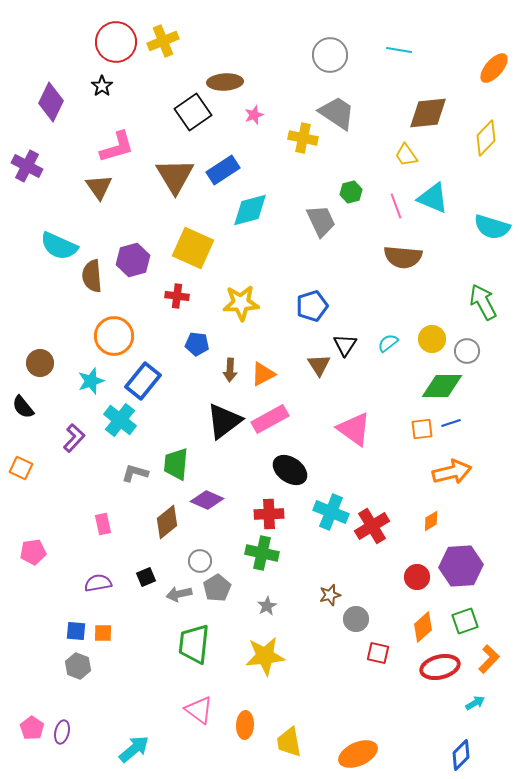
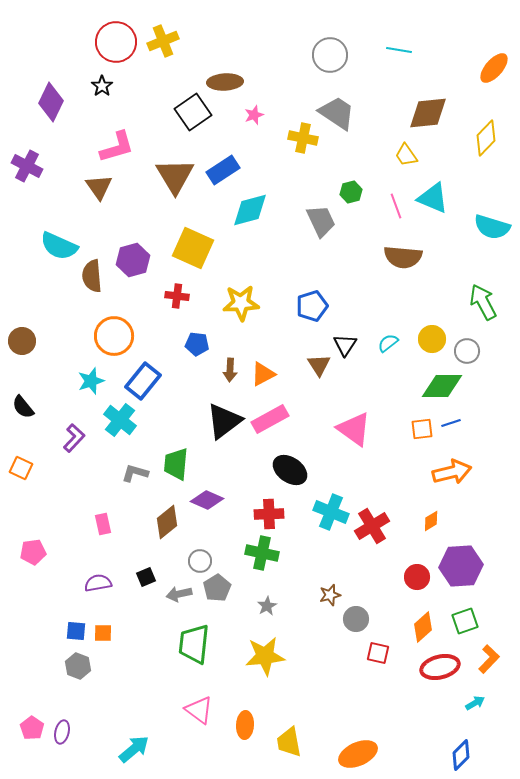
brown circle at (40, 363): moved 18 px left, 22 px up
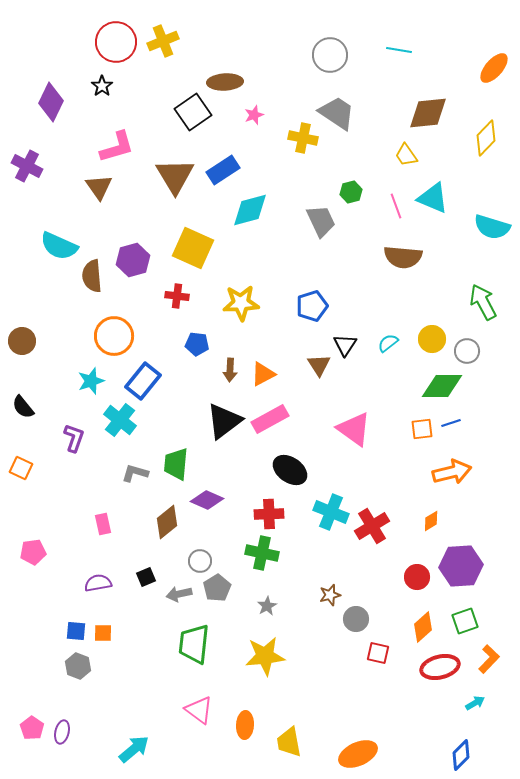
purple L-shape at (74, 438): rotated 24 degrees counterclockwise
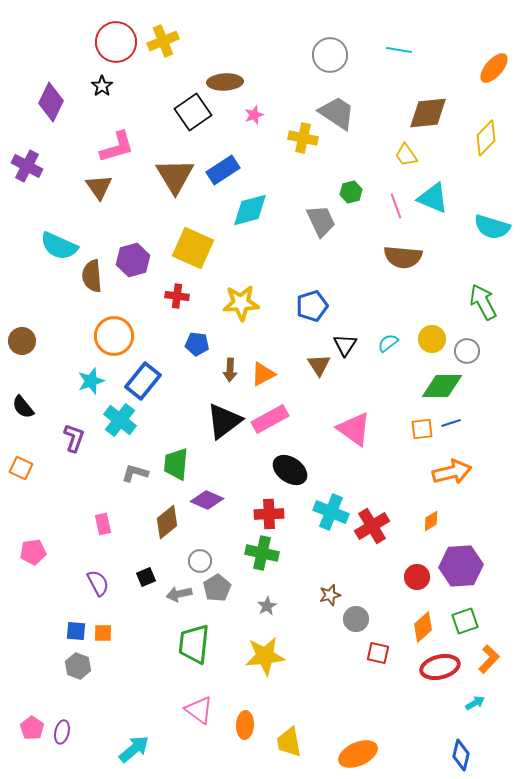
purple semicircle at (98, 583): rotated 72 degrees clockwise
blue diamond at (461, 755): rotated 32 degrees counterclockwise
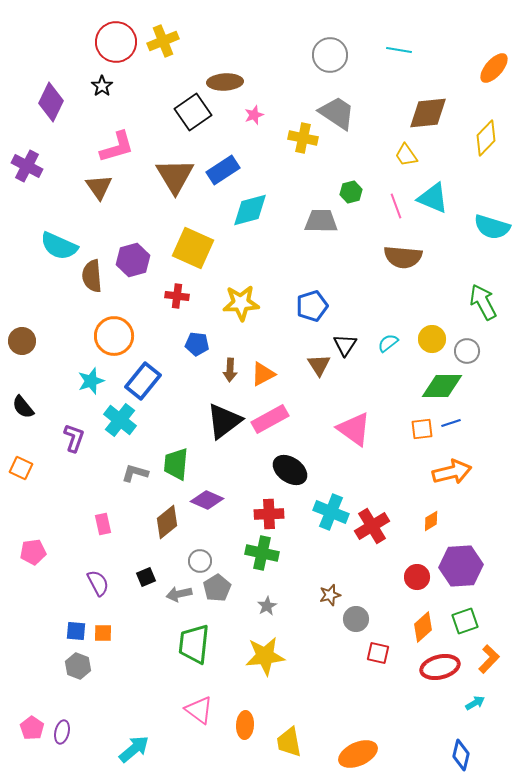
gray trapezoid at (321, 221): rotated 64 degrees counterclockwise
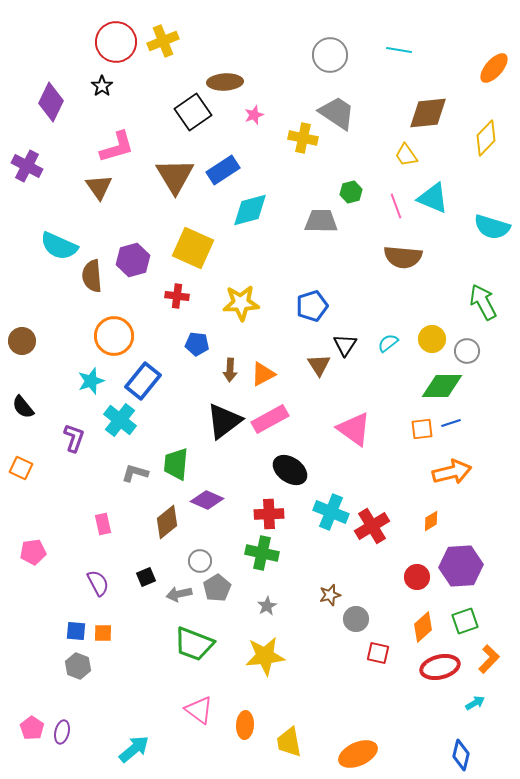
green trapezoid at (194, 644): rotated 75 degrees counterclockwise
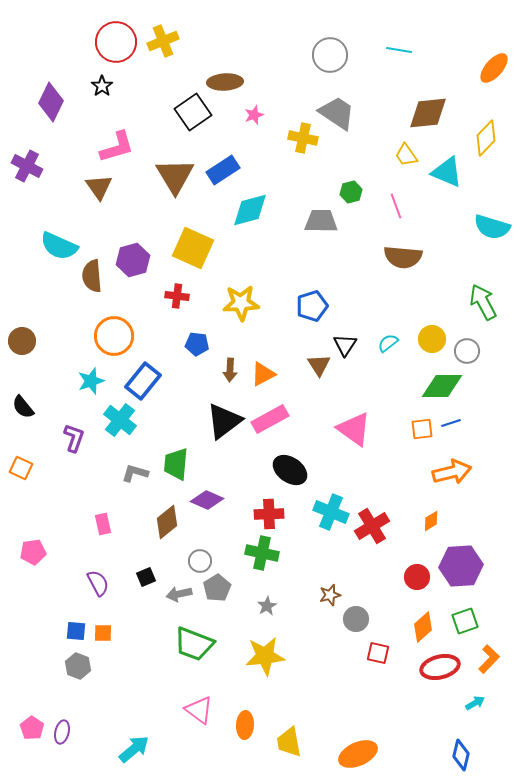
cyan triangle at (433, 198): moved 14 px right, 26 px up
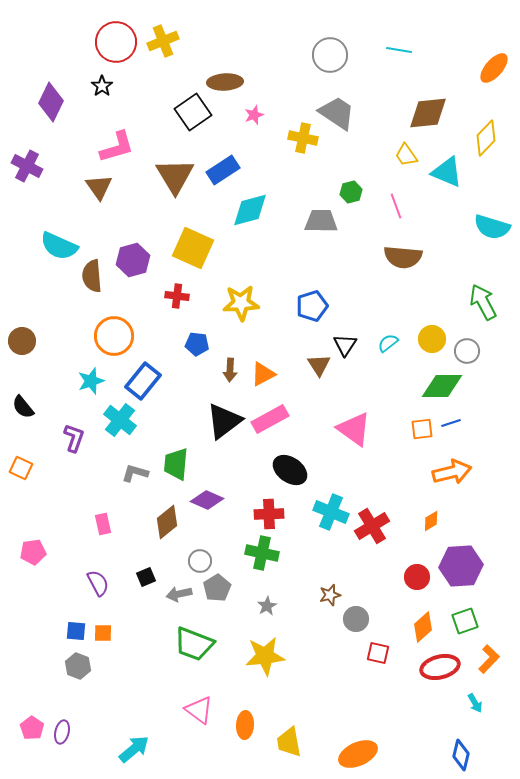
cyan arrow at (475, 703): rotated 90 degrees clockwise
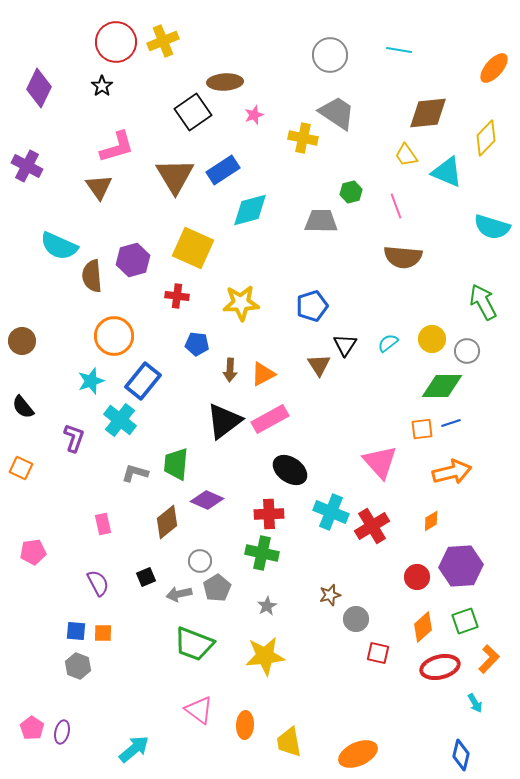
purple diamond at (51, 102): moved 12 px left, 14 px up
pink triangle at (354, 429): moved 26 px right, 33 px down; rotated 12 degrees clockwise
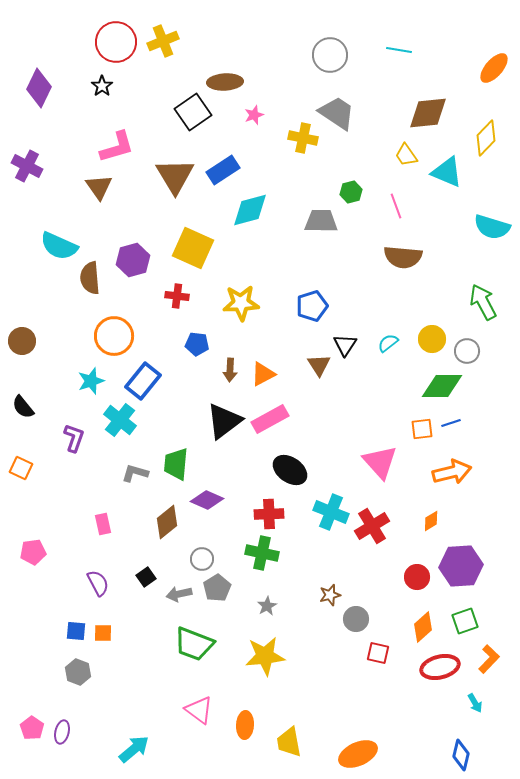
brown semicircle at (92, 276): moved 2 px left, 2 px down
gray circle at (200, 561): moved 2 px right, 2 px up
black square at (146, 577): rotated 12 degrees counterclockwise
gray hexagon at (78, 666): moved 6 px down
